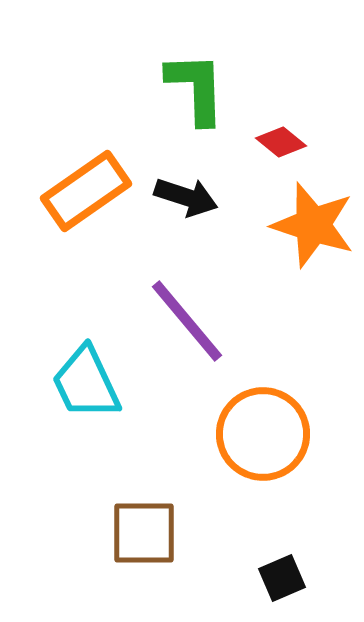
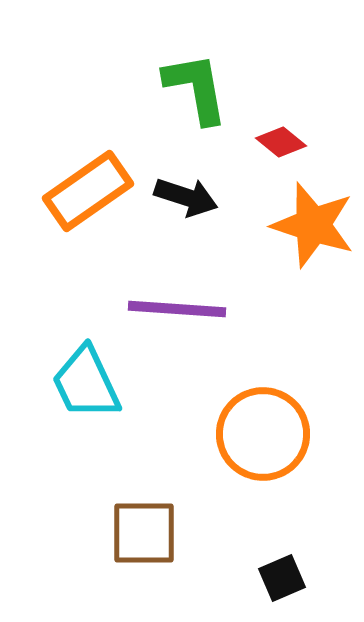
green L-shape: rotated 8 degrees counterclockwise
orange rectangle: moved 2 px right
purple line: moved 10 px left, 12 px up; rotated 46 degrees counterclockwise
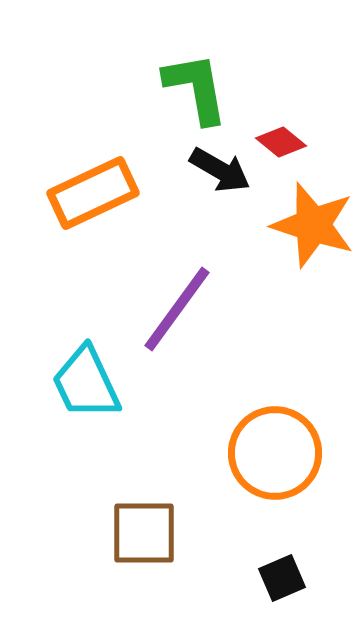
orange rectangle: moved 5 px right, 2 px down; rotated 10 degrees clockwise
black arrow: moved 34 px right, 27 px up; rotated 12 degrees clockwise
purple line: rotated 58 degrees counterclockwise
orange circle: moved 12 px right, 19 px down
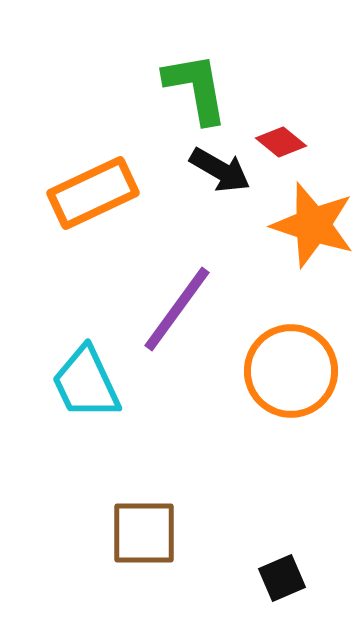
orange circle: moved 16 px right, 82 px up
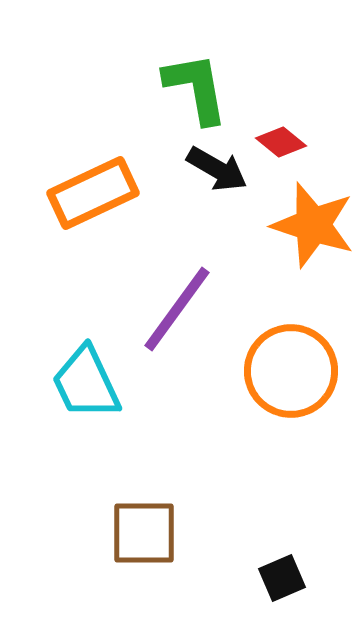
black arrow: moved 3 px left, 1 px up
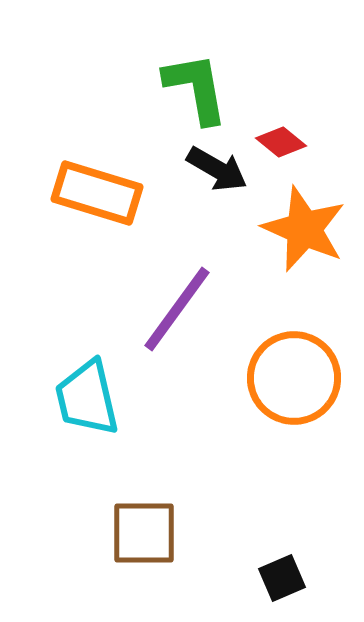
orange rectangle: moved 4 px right; rotated 42 degrees clockwise
orange star: moved 9 px left, 4 px down; rotated 6 degrees clockwise
orange circle: moved 3 px right, 7 px down
cyan trapezoid: moved 1 px right, 15 px down; rotated 12 degrees clockwise
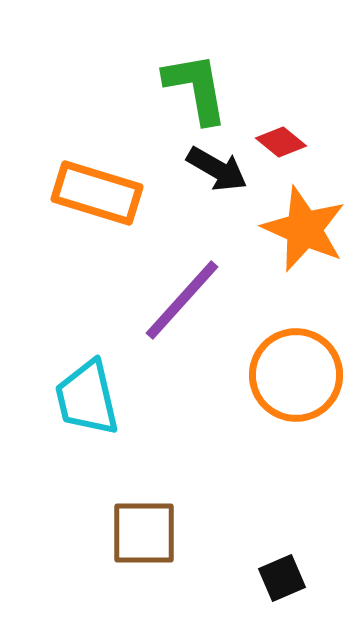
purple line: moved 5 px right, 9 px up; rotated 6 degrees clockwise
orange circle: moved 2 px right, 3 px up
